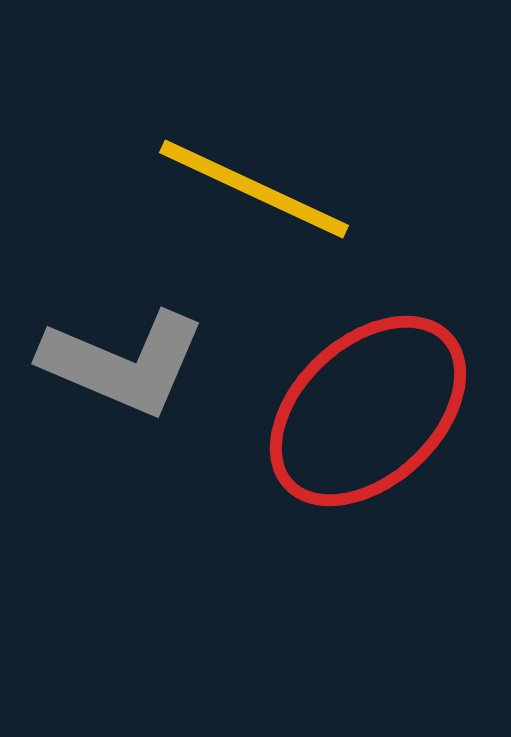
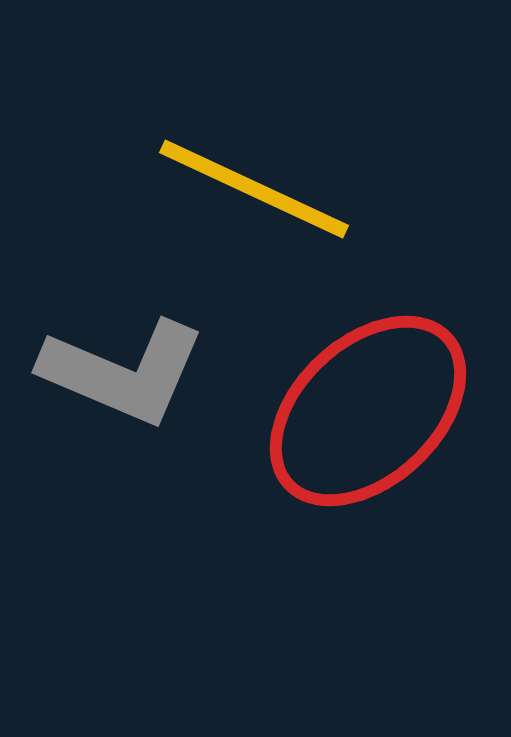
gray L-shape: moved 9 px down
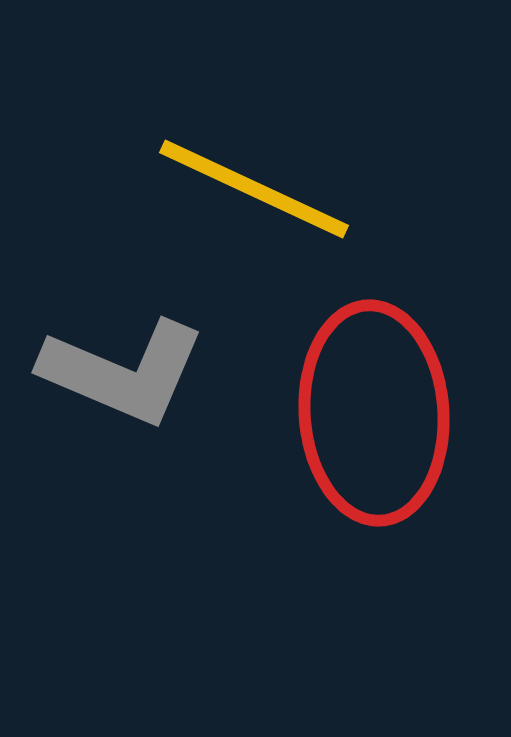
red ellipse: moved 6 px right, 2 px down; rotated 51 degrees counterclockwise
